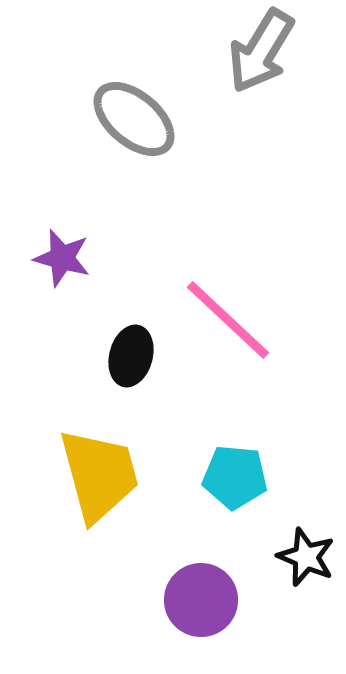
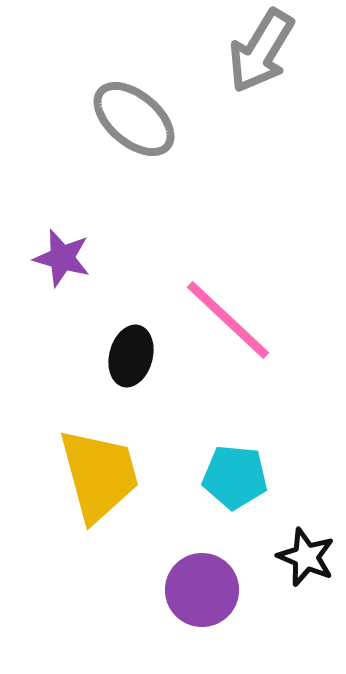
purple circle: moved 1 px right, 10 px up
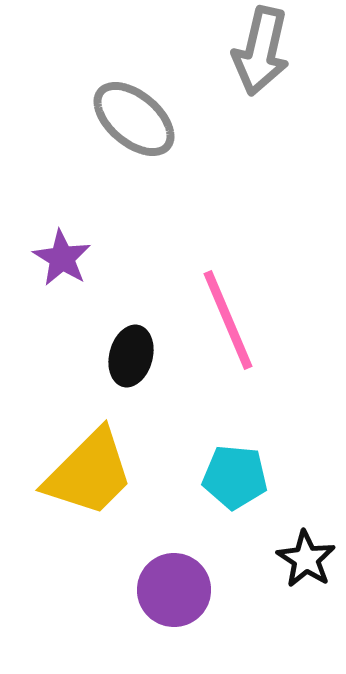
gray arrow: rotated 18 degrees counterclockwise
purple star: rotated 16 degrees clockwise
pink line: rotated 24 degrees clockwise
yellow trapezoid: moved 10 px left, 2 px up; rotated 60 degrees clockwise
black star: moved 2 px down; rotated 10 degrees clockwise
purple circle: moved 28 px left
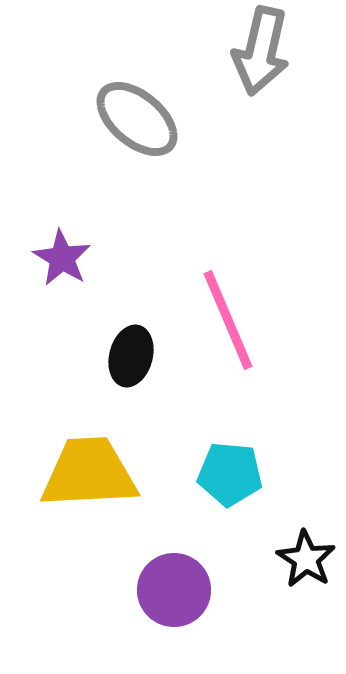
gray ellipse: moved 3 px right
yellow trapezoid: rotated 138 degrees counterclockwise
cyan pentagon: moved 5 px left, 3 px up
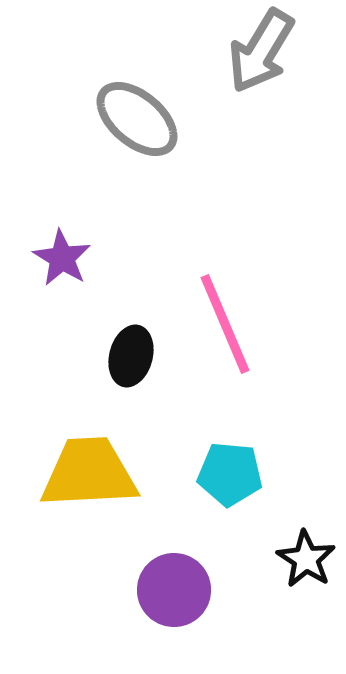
gray arrow: rotated 18 degrees clockwise
pink line: moved 3 px left, 4 px down
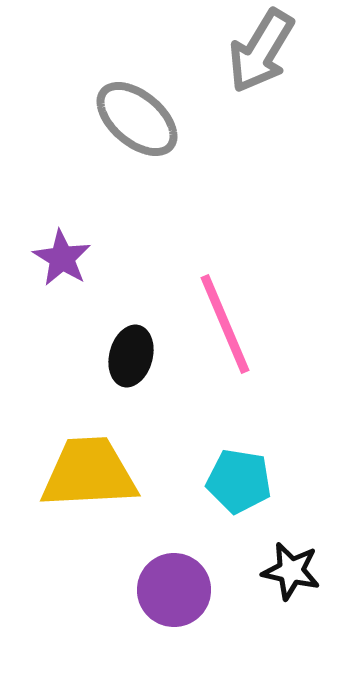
cyan pentagon: moved 9 px right, 7 px down; rotated 4 degrees clockwise
black star: moved 15 px left, 12 px down; rotated 20 degrees counterclockwise
